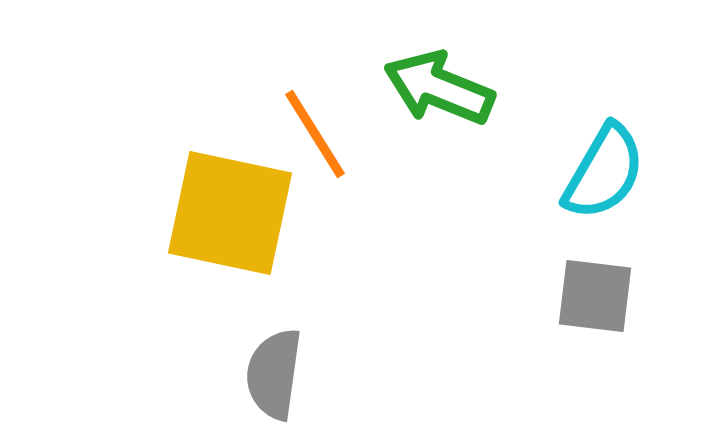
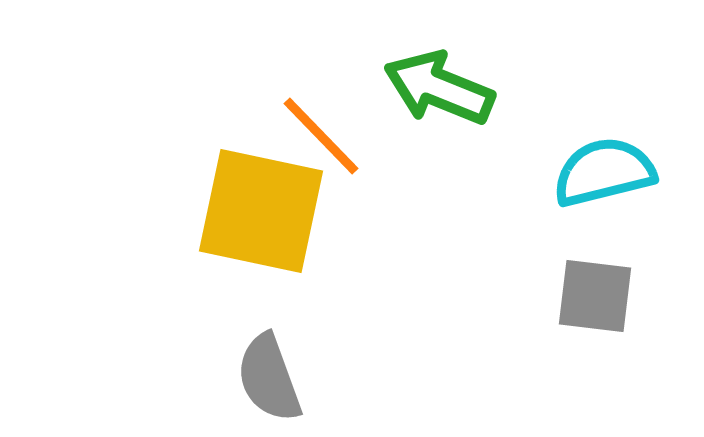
orange line: moved 6 px right, 2 px down; rotated 12 degrees counterclockwise
cyan semicircle: rotated 134 degrees counterclockwise
yellow square: moved 31 px right, 2 px up
gray semicircle: moved 5 px left, 4 px down; rotated 28 degrees counterclockwise
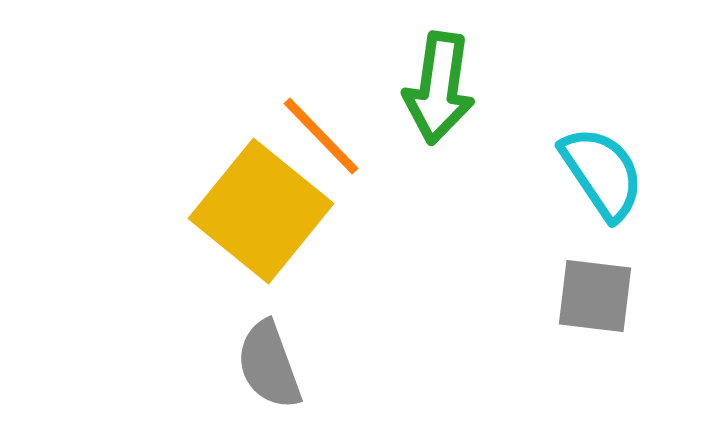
green arrow: rotated 104 degrees counterclockwise
cyan semicircle: moved 2 px left, 1 px down; rotated 70 degrees clockwise
yellow square: rotated 27 degrees clockwise
gray semicircle: moved 13 px up
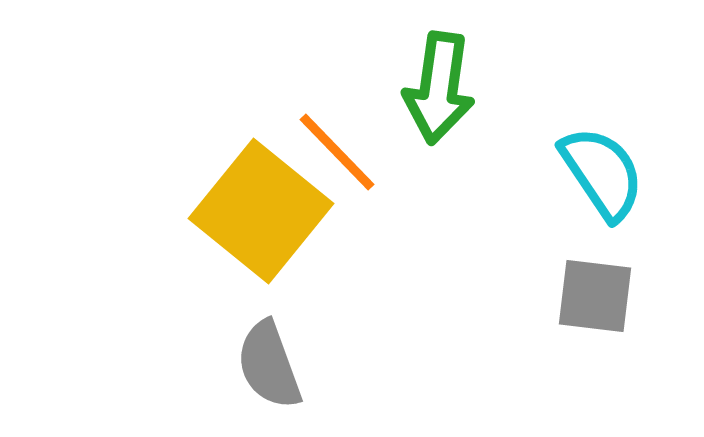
orange line: moved 16 px right, 16 px down
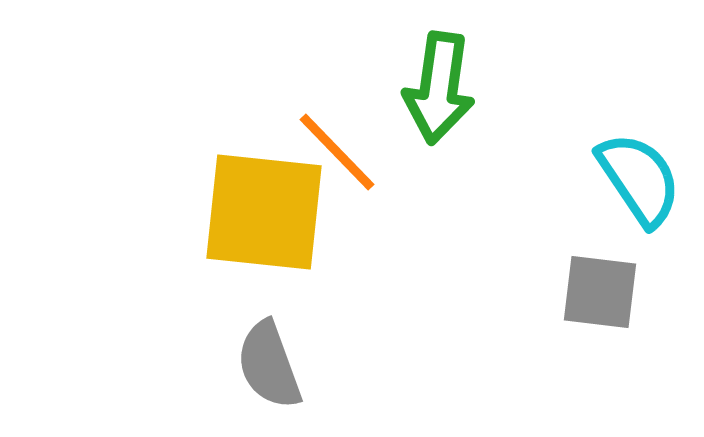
cyan semicircle: moved 37 px right, 6 px down
yellow square: moved 3 px right, 1 px down; rotated 33 degrees counterclockwise
gray square: moved 5 px right, 4 px up
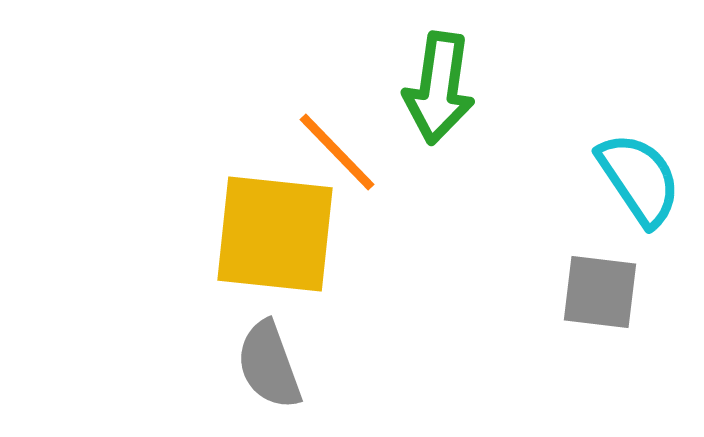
yellow square: moved 11 px right, 22 px down
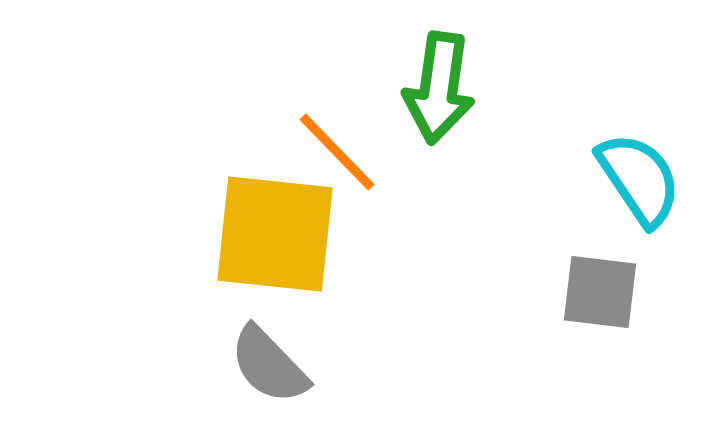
gray semicircle: rotated 24 degrees counterclockwise
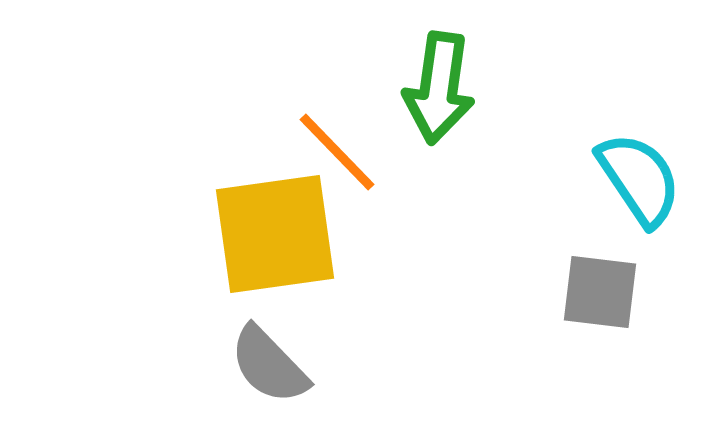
yellow square: rotated 14 degrees counterclockwise
